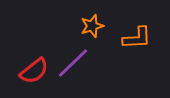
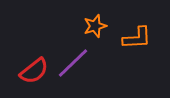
orange star: moved 3 px right
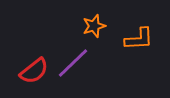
orange star: moved 1 px left
orange L-shape: moved 2 px right, 1 px down
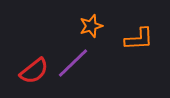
orange star: moved 3 px left
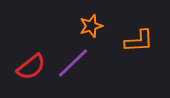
orange L-shape: moved 2 px down
red semicircle: moved 3 px left, 4 px up
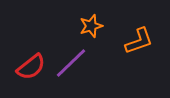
orange L-shape: rotated 16 degrees counterclockwise
purple line: moved 2 px left
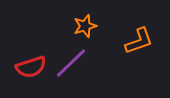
orange star: moved 6 px left
red semicircle: rotated 20 degrees clockwise
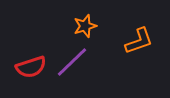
purple line: moved 1 px right, 1 px up
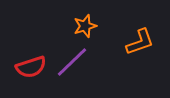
orange L-shape: moved 1 px right, 1 px down
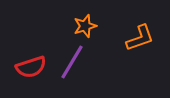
orange L-shape: moved 4 px up
purple line: rotated 15 degrees counterclockwise
